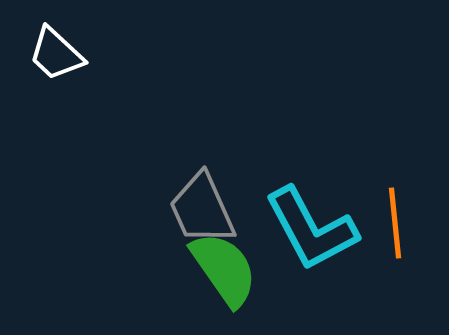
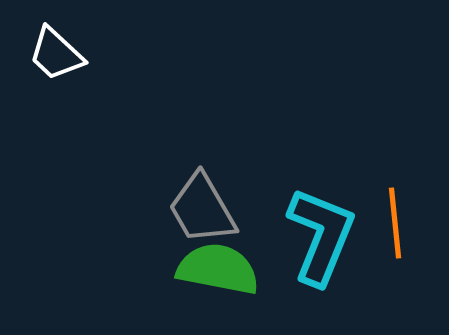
gray trapezoid: rotated 6 degrees counterclockwise
cyan L-shape: moved 10 px right, 7 px down; rotated 130 degrees counterclockwise
green semicircle: moved 6 px left; rotated 44 degrees counterclockwise
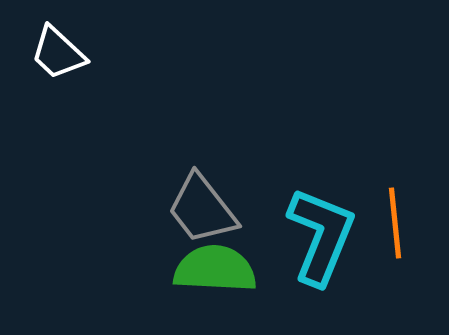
white trapezoid: moved 2 px right, 1 px up
gray trapezoid: rotated 8 degrees counterclockwise
green semicircle: moved 3 px left; rotated 8 degrees counterclockwise
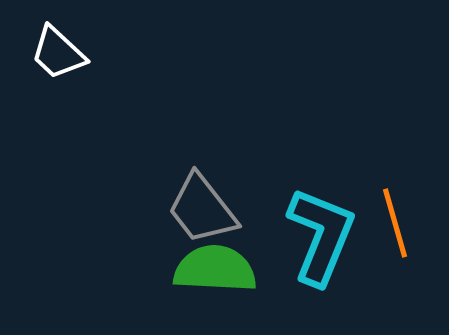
orange line: rotated 10 degrees counterclockwise
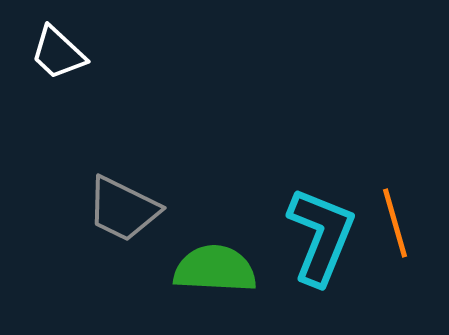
gray trapezoid: moved 79 px left; rotated 26 degrees counterclockwise
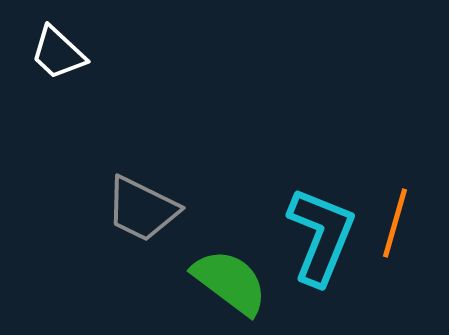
gray trapezoid: moved 19 px right
orange line: rotated 32 degrees clockwise
green semicircle: moved 15 px right, 13 px down; rotated 34 degrees clockwise
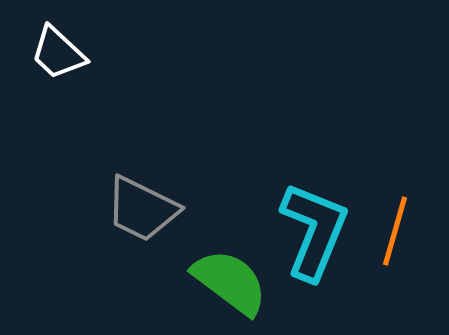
orange line: moved 8 px down
cyan L-shape: moved 7 px left, 5 px up
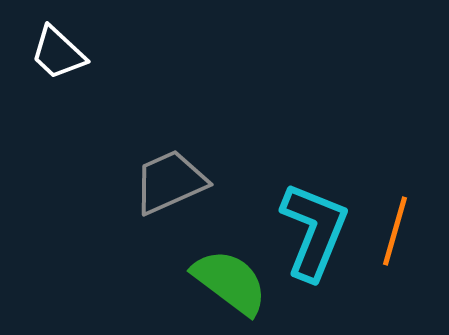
gray trapezoid: moved 28 px right, 27 px up; rotated 130 degrees clockwise
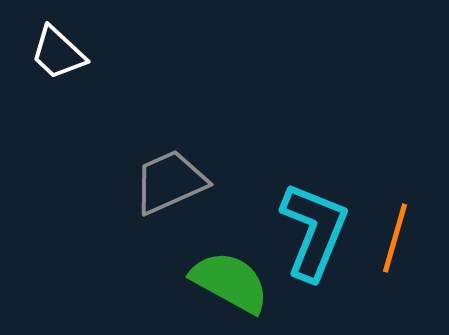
orange line: moved 7 px down
green semicircle: rotated 8 degrees counterclockwise
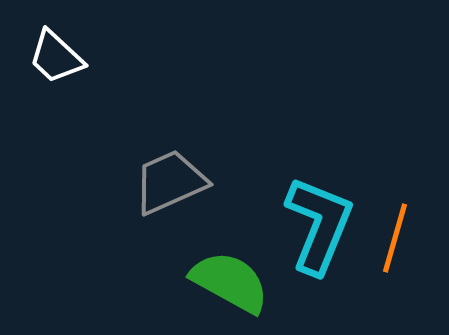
white trapezoid: moved 2 px left, 4 px down
cyan L-shape: moved 5 px right, 6 px up
